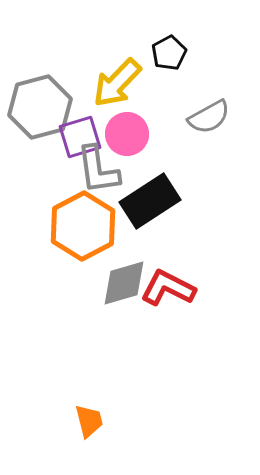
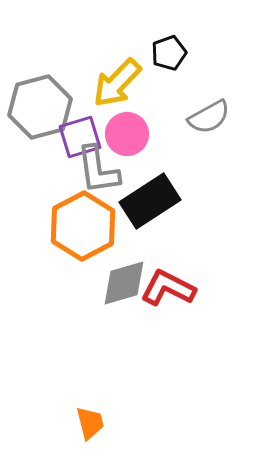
black pentagon: rotated 8 degrees clockwise
orange trapezoid: moved 1 px right, 2 px down
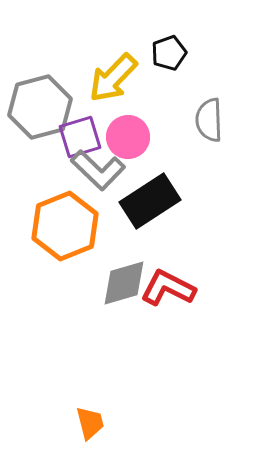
yellow arrow: moved 4 px left, 5 px up
gray semicircle: moved 3 px down; rotated 117 degrees clockwise
pink circle: moved 1 px right, 3 px down
gray L-shape: rotated 38 degrees counterclockwise
orange hexagon: moved 18 px left; rotated 6 degrees clockwise
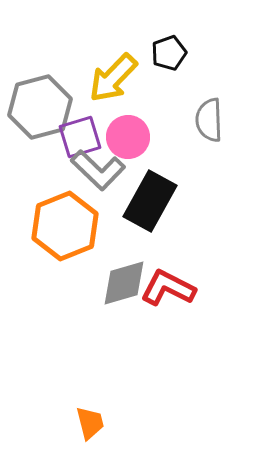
black rectangle: rotated 28 degrees counterclockwise
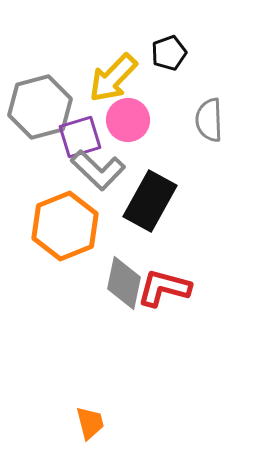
pink circle: moved 17 px up
gray diamond: rotated 62 degrees counterclockwise
red L-shape: moved 4 px left; rotated 12 degrees counterclockwise
